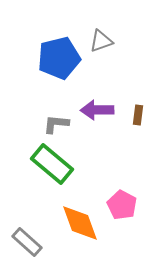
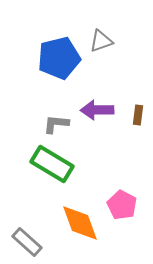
green rectangle: rotated 9 degrees counterclockwise
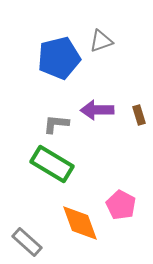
brown rectangle: moved 1 px right; rotated 24 degrees counterclockwise
pink pentagon: moved 1 px left
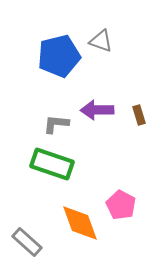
gray triangle: rotated 40 degrees clockwise
blue pentagon: moved 2 px up
green rectangle: rotated 12 degrees counterclockwise
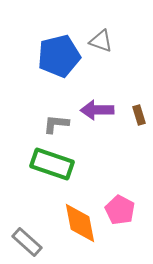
pink pentagon: moved 1 px left, 5 px down
orange diamond: rotated 9 degrees clockwise
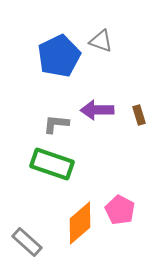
blue pentagon: rotated 12 degrees counterclockwise
orange diamond: rotated 60 degrees clockwise
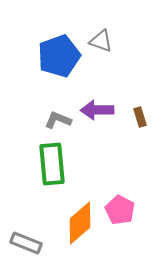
blue pentagon: rotated 6 degrees clockwise
brown rectangle: moved 1 px right, 2 px down
gray L-shape: moved 2 px right, 4 px up; rotated 16 degrees clockwise
green rectangle: rotated 66 degrees clockwise
gray rectangle: moved 1 px left, 1 px down; rotated 20 degrees counterclockwise
